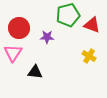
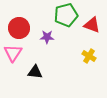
green pentagon: moved 2 px left
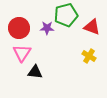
red triangle: moved 2 px down
purple star: moved 9 px up
pink triangle: moved 9 px right
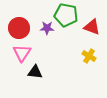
green pentagon: rotated 25 degrees clockwise
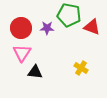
green pentagon: moved 3 px right
red circle: moved 2 px right
yellow cross: moved 8 px left, 12 px down
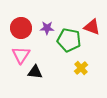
green pentagon: moved 25 px down
pink triangle: moved 1 px left, 2 px down
yellow cross: rotated 16 degrees clockwise
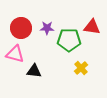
red triangle: rotated 12 degrees counterclockwise
green pentagon: rotated 10 degrees counterclockwise
pink triangle: moved 6 px left, 1 px up; rotated 48 degrees counterclockwise
black triangle: moved 1 px left, 1 px up
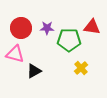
black triangle: rotated 35 degrees counterclockwise
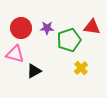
green pentagon: rotated 20 degrees counterclockwise
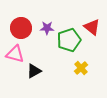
red triangle: rotated 30 degrees clockwise
